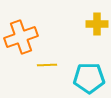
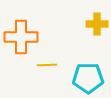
orange cross: rotated 20 degrees clockwise
cyan pentagon: moved 1 px left
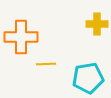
yellow line: moved 1 px left, 1 px up
cyan pentagon: rotated 8 degrees counterclockwise
